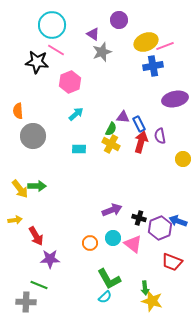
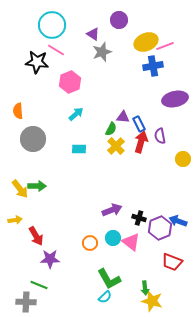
gray circle at (33, 136): moved 3 px down
yellow cross at (111, 144): moved 5 px right, 2 px down; rotated 18 degrees clockwise
pink triangle at (133, 244): moved 2 px left, 2 px up
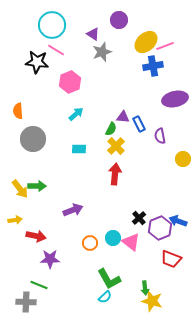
yellow ellipse at (146, 42): rotated 20 degrees counterclockwise
red arrow at (141, 142): moved 26 px left, 32 px down; rotated 10 degrees counterclockwise
purple arrow at (112, 210): moved 39 px left
black cross at (139, 218): rotated 32 degrees clockwise
red arrow at (36, 236): rotated 48 degrees counterclockwise
red trapezoid at (172, 262): moved 1 px left, 3 px up
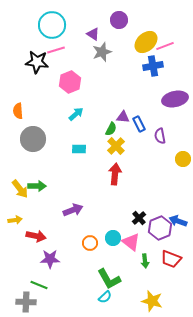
pink line at (56, 50): rotated 48 degrees counterclockwise
green arrow at (145, 288): moved 27 px up
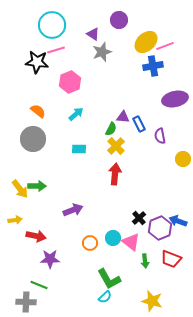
orange semicircle at (18, 111): moved 20 px right; rotated 133 degrees clockwise
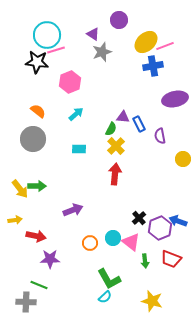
cyan circle at (52, 25): moved 5 px left, 10 px down
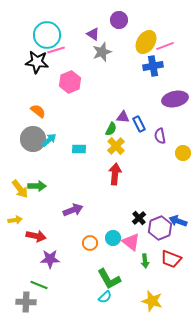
yellow ellipse at (146, 42): rotated 15 degrees counterclockwise
cyan arrow at (76, 114): moved 27 px left, 26 px down
yellow circle at (183, 159): moved 6 px up
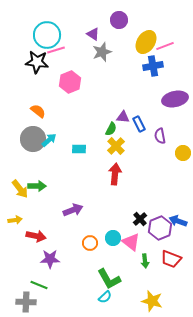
black cross at (139, 218): moved 1 px right, 1 px down
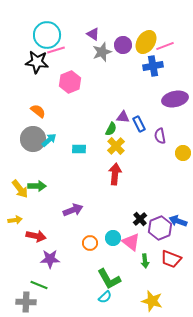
purple circle at (119, 20): moved 4 px right, 25 px down
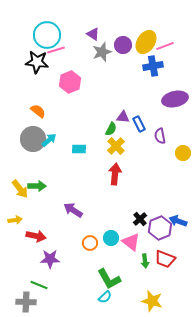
purple arrow at (73, 210): rotated 126 degrees counterclockwise
cyan circle at (113, 238): moved 2 px left
red trapezoid at (171, 259): moved 6 px left
